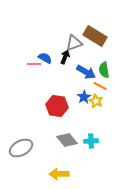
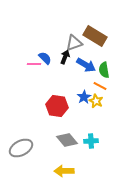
blue semicircle: rotated 16 degrees clockwise
blue arrow: moved 7 px up
yellow arrow: moved 5 px right, 3 px up
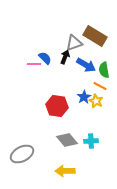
gray ellipse: moved 1 px right, 6 px down
yellow arrow: moved 1 px right
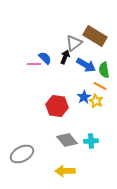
gray triangle: rotated 18 degrees counterclockwise
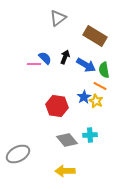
gray triangle: moved 16 px left, 25 px up
cyan cross: moved 1 px left, 6 px up
gray ellipse: moved 4 px left
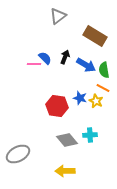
gray triangle: moved 2 px up
orange line: moved 3 px right, 2 px down
blue star: moved 4 px left, 1 px down; rotated 24 degrees counterclockwise
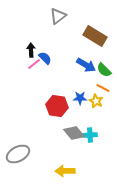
black arrow: moved 34 px left, 7 px up; rotated 24 degrees counterclockwise
pink line: rotated 40 degrees counterclockwise
green semicircle: rotated 35 degrees counterclockwise
blue star: rotated 16 degrees counterclockwise
gray diamond: moved 7 px right, 7 px up
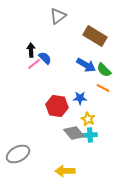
yellow star: moved 8 px left, 18 px down
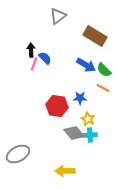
pink line: rotated 32 degrees counterclockwise
